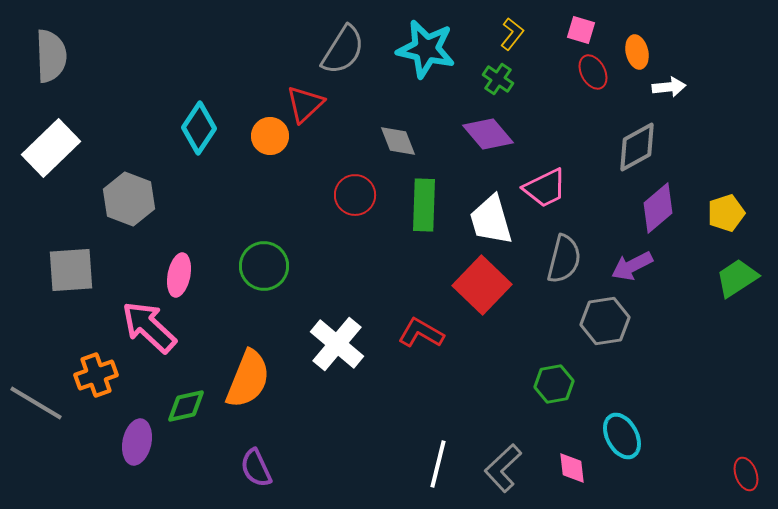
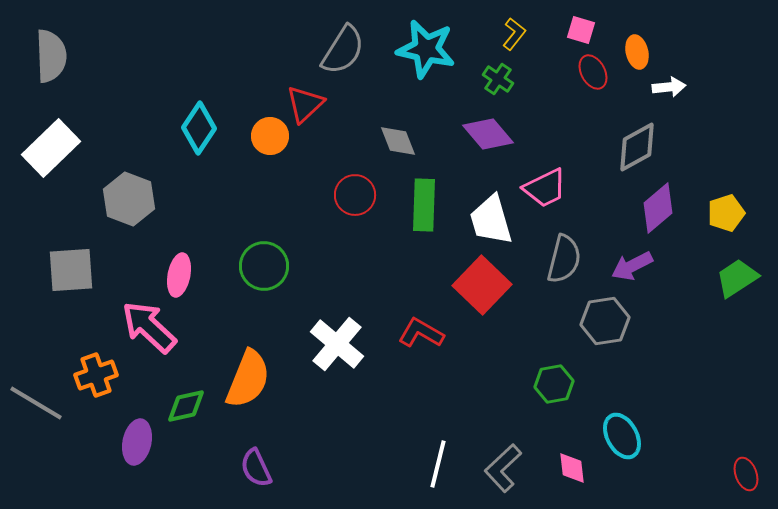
yellow L-shape at (512, 34): moved 2 px right
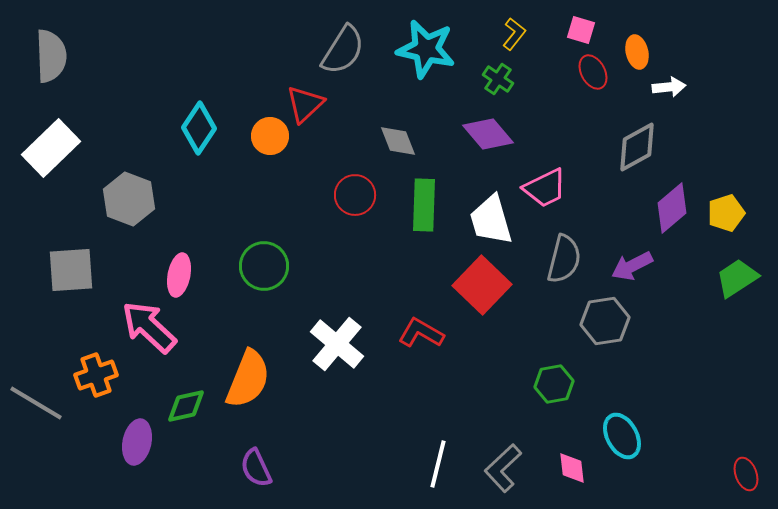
purple diamond at (658, 208): moved 14 px right
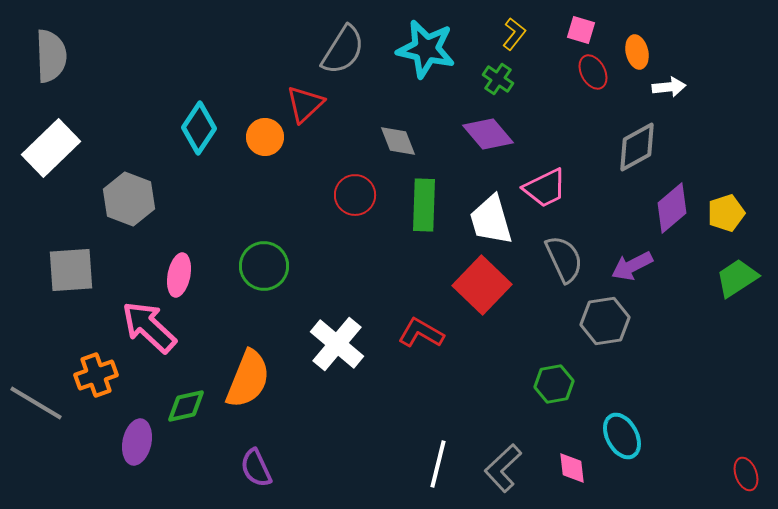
orange circle at (270, 136): moved 5 px left, 1 px down
gray semicircle at (564, 259): rotated 39 degrees counterclockwise
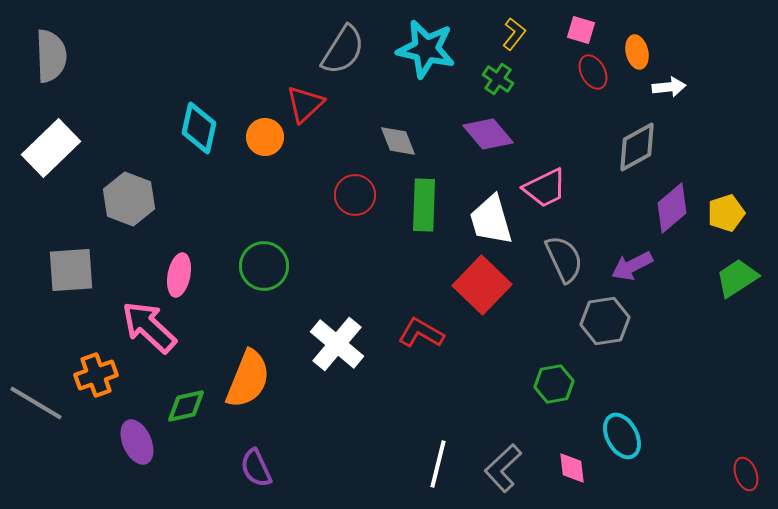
cyan diamond at (199, 128): rotated 21 degrees counterclockwise
purple ellipse at (137, 442): rotated 36 degrees counterclockwise
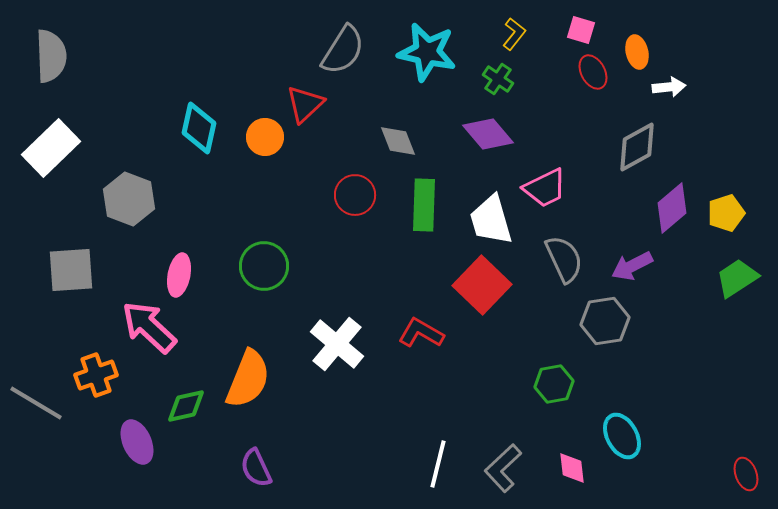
cyan star at (426, 49): moved 1 px right, 3 px down
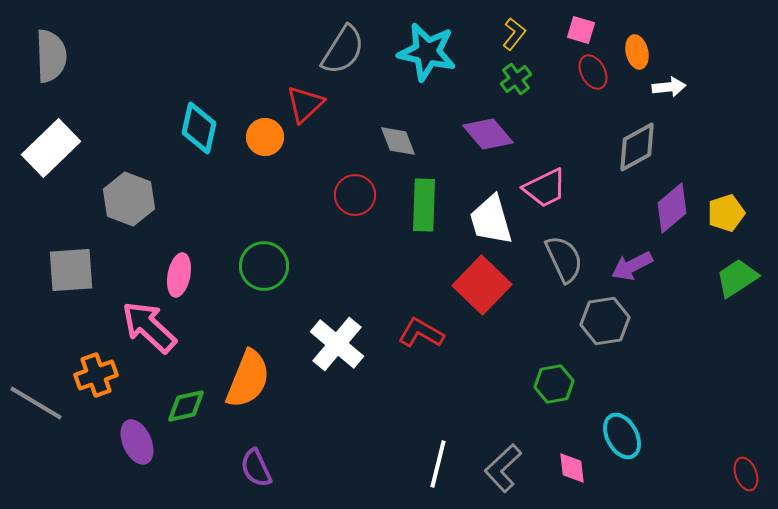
green cross at (498, 79): moved 18 px right; rotated 20 degrees clockwise
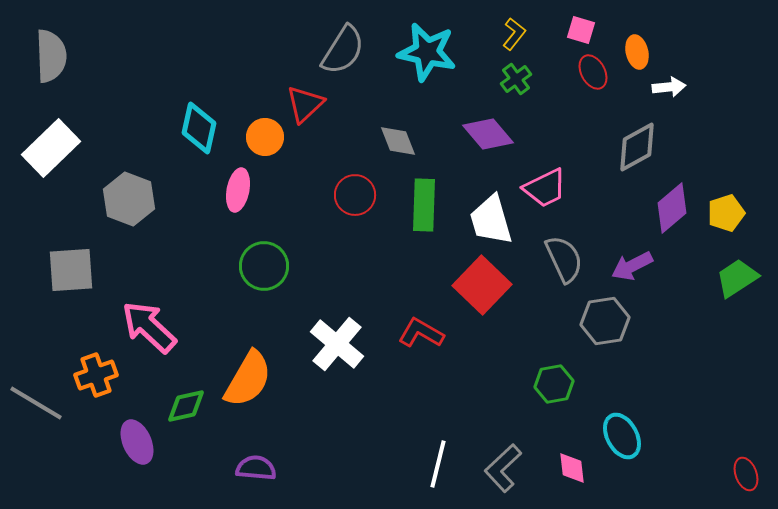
pink ellipse at (179, 275): moved 59 px right, 85 px up
orange semicircle at (248, 379): rotated 8 degrees clockwise
purple semicircle at (256, 468): rotated 120 degrees clockwise
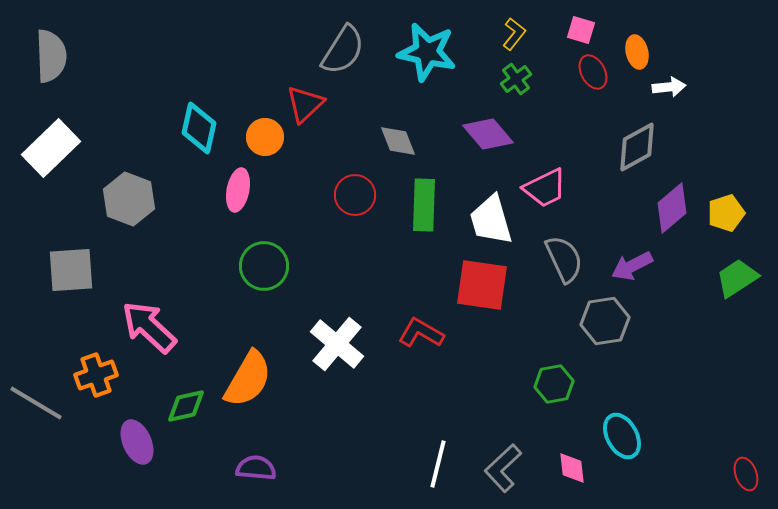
red square at (482, 285): rotated 36 degrees counterclockwise
